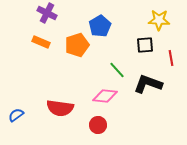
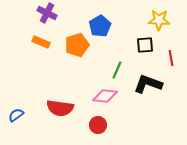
green line: rotated 66 degrees clockwise
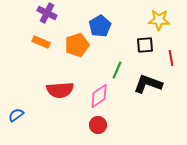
pink diamond: moved 6 px left; rotated 40 degrees counterclockwise
red semicircle: moved 18 px up; rotated 12 degrees counterclockwise
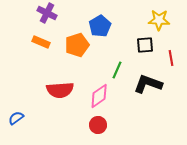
blue semicircle: moved 3 px down
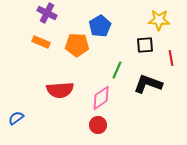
orange pentagon: rotated 20 degrees clockwise
pink diamond: moved 2 px right, 2 px down
